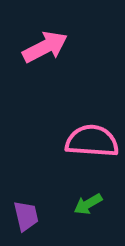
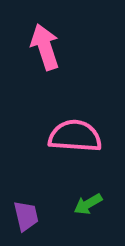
pink arrow: rotated 81 degrees counterclockwise
pink semicircle: moved 17 px left, 5 px up
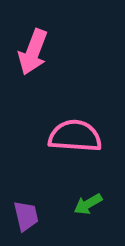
pink arrow: moved 12 px left, 5 px down; rotated 141 degrees counterclockwise
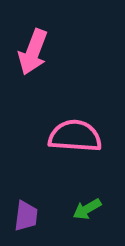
green arrow: moved 1 px left, 5 px down
purple trapezoid: rotated 20 degrees clockwise
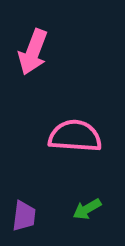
purple trapezoid: moved 2 px left
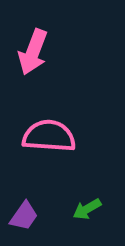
pink semicircle: moved 26 px left
purple trapezoid: rotated 28 degrees clockwise
